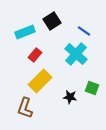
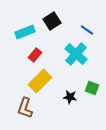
blue line: moved 3 px right, 1 px up
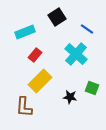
black square: moved 5 px right, 4 px up
blue line: moved 1 px up
brown L-shape: moved 1 px left, 1 px up; rotated 15 degrees counterclockwise
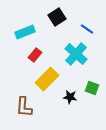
yellow rectangle: moved 7 px right, 2 px up
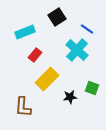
cyan cross: moved 1 px right, 4 px up
black star: rotated 16 degrees counterclockwise
brown L-shape: moved 1 px left
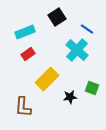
red rectangle: moved 7 px left, 1 px up; rotated 16 degrees clockwise
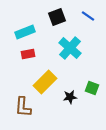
black square: rotated 12 degrees clockwise
blue line: moved 1 px right, 13 px up
cyan cross: moved 7 px left, 2 px up
red rectangle: rotated 24 degrees clockwise
yellow rectangle: moved 2 px left, 3 px down
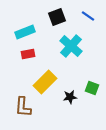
cyan cross: moved 1 px right, 2 px up
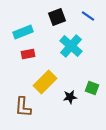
cyan rectangle: moved 2 px left
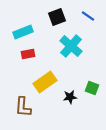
yellow rectangle: rotated 10 degrees clockwise
